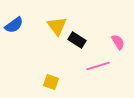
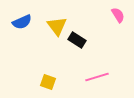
blue semicircle: moved 8 px right, 3 px up; rotated 12 degrees clockwise
pink semicircle: moved 27 px up
pink line: moved 1 px left, 11 px down
yellow square: moved 3 px left
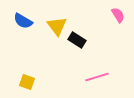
blue semicircle: moved 1 px right, 1 px up; rotated 54 degrees clockwise
yellow square: moved 21 px left
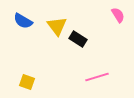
black rectangle: moved 1 px right, 1 px up
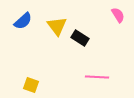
blue semicircle: rotated 72 degrees counterclockwise
black rectangle: moved 2 px right, 1 px up
pink line: rotated 20 degrees clockwise
yellow square: moved 4 px right, 3 px down
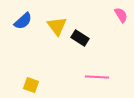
pink semicircle: moved 3 px right
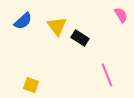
pink line: moved 10 px right, 2 px up; rotated 65 degrees clockwise
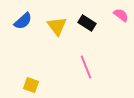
pink semicircle: rotated 21 degrees counterclockwise
black rectangle: moved 7 px right, 15 px up
pink line: moved 21 px left, 8 px up
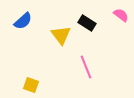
yellow triangle: moved 4 px right, 9 px down
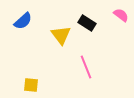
yellow square: rotated 14 degrees counterclockwise
